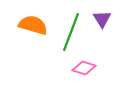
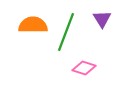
orange semicircle: rotated 16 degrees counterclockwise
green line: moved 5 px left
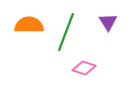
purple triangle: moved 6 px right, 3 px down
orange semicircle: moved 4 px left
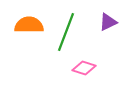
purple triangle: rotated 36 degrees clockwise
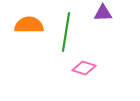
purple triangle: moved 5 px left, 9 px up; rotated 24 degrees clockwise
green line: rotated 12 degrees counterclockwise
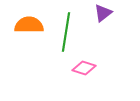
purple triangle: rotated 36 degrees counterclockwise
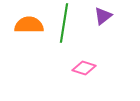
purple triangle: moved 3 px down
green line: moved 2 px left, 9 px up
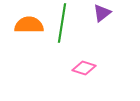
purple triangle: moved 1 px left, 3 px up
green line: moved 2 px left
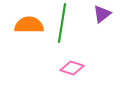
purple triangle: moved 1 px down
pink diamond: moved 12 px left
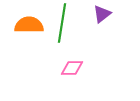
pink diamond: rotated 20 degrees counterclockwise
